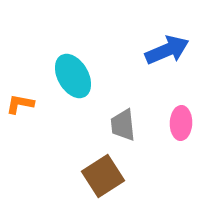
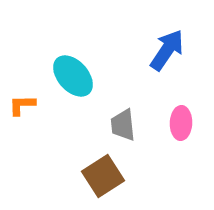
blue arrow: rotated 33 degrees counterclockwise
cyan ellipse: rotated 12 degrees counterclockwise
orange L-shape: moved 2 px right, 1 px down; rotated 12 degrees counterclockwise
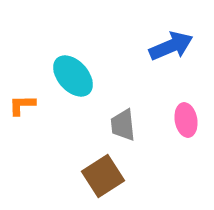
blue arrow: moved 4 px right, 4 px up; rotated 33 degrees clockwise
pink ellipse: moved 5 px right, 3 px up; rotated 12 degrees counterclockwise
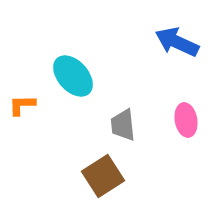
blue arrow: moved 6 px right, 4 px up; rotated 132 degrees counterclockwise
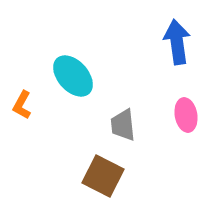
blue arrow: rotated 57 degrees clockwise
orange L-shape: rotated 60 degrees counterclockwise
pink ellipse: moved 5 px up
brown square: rotated 30 degrees counterclockwise
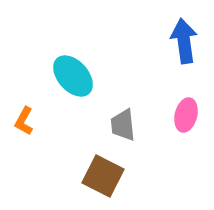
blue arrow: moved 7 px right, 1 px up
orange L-shape: moved 2 px right, 16 px down
pink ellipse: rotated 24 degrees clockwise
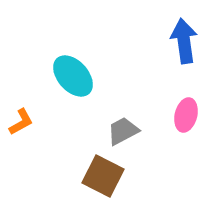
orange L-shape: moved 3 px left, 1 px down; rotated 148 degrees counterclockwise
gray trapezoid: moved 6 px down; rotated 68 degrees clockwise
